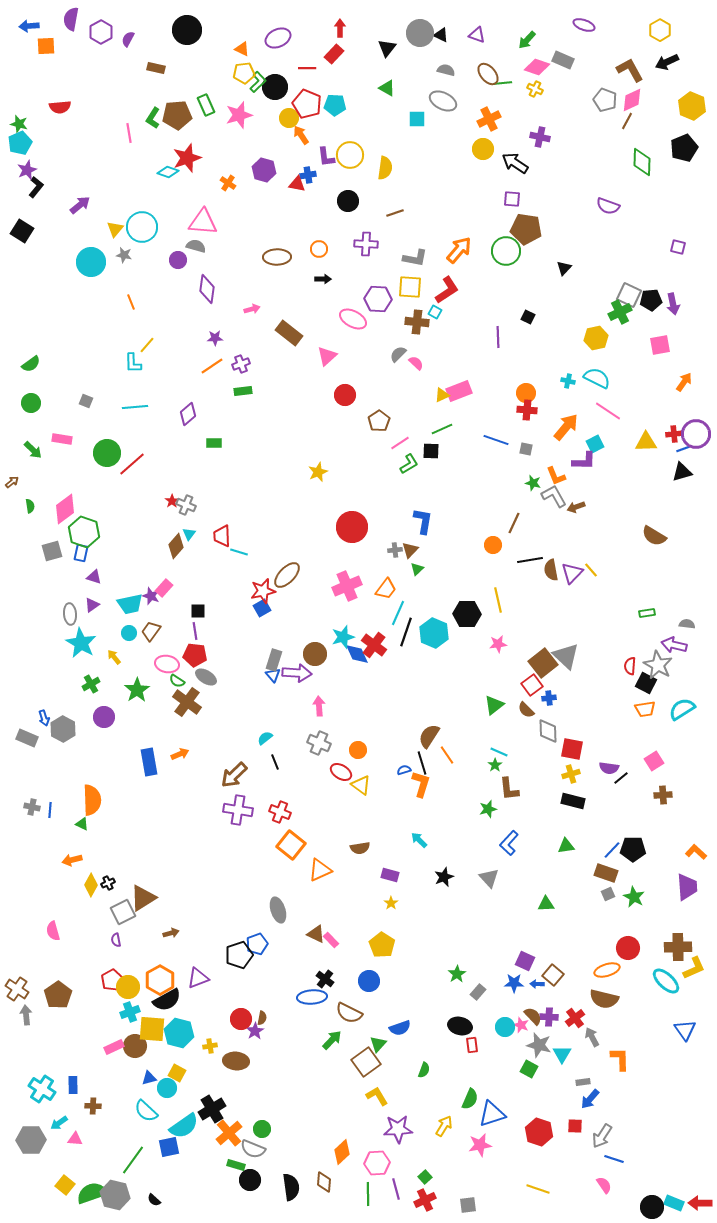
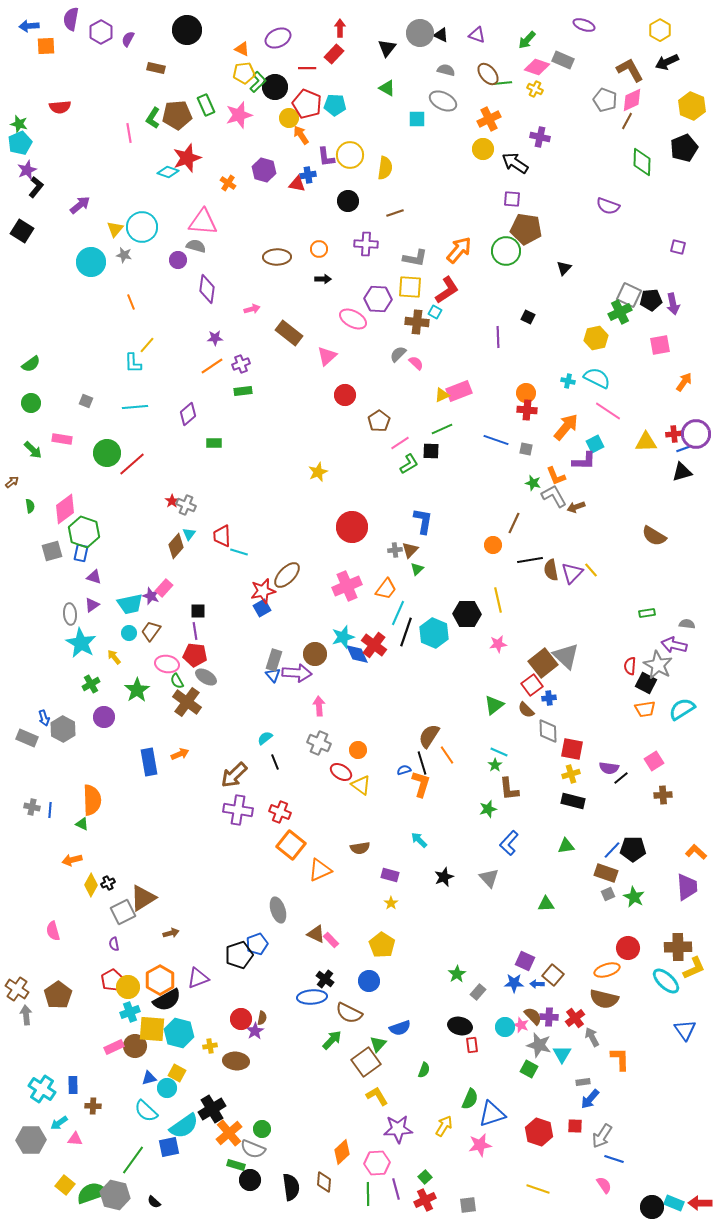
green semicircle at (177, 681): rotated 28 degrees clockwise
purple semicircle at (116, 940): moved 2 px left, 4 px down
black semicircle at (154, 1200): moved 2 px down
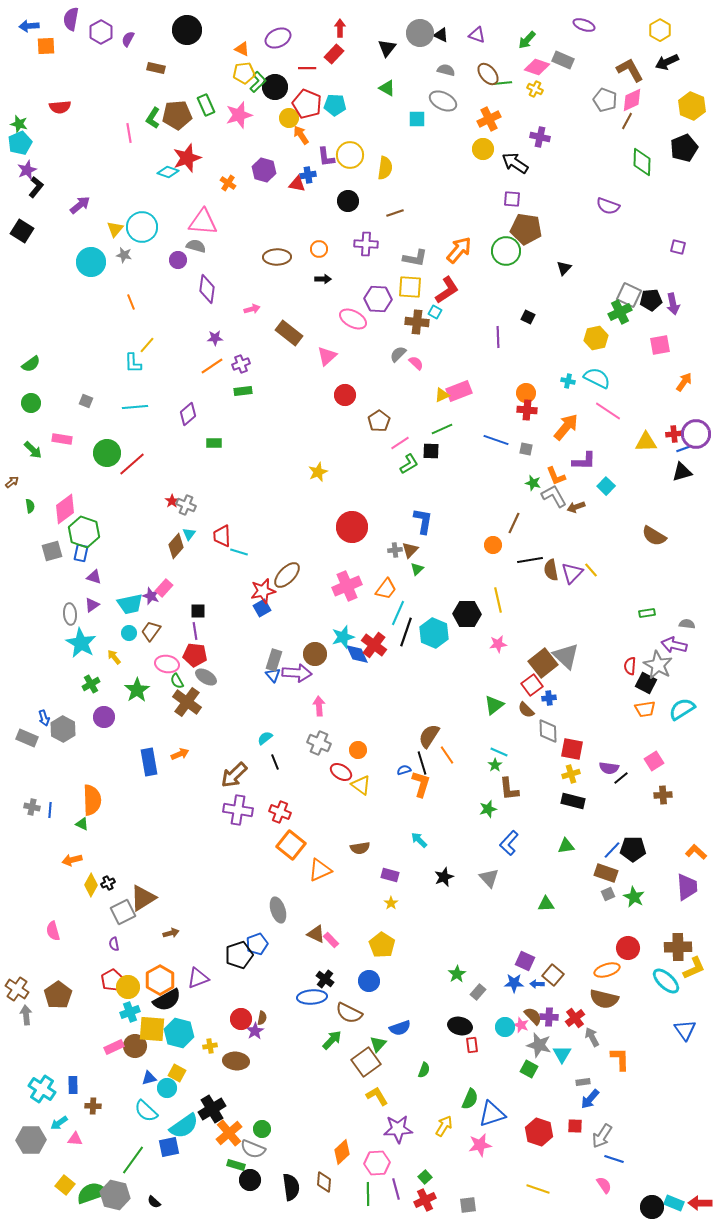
cyan square at (595, 444): moved 11 px right, 42 px down; rotated 18 degrees counterclockwise
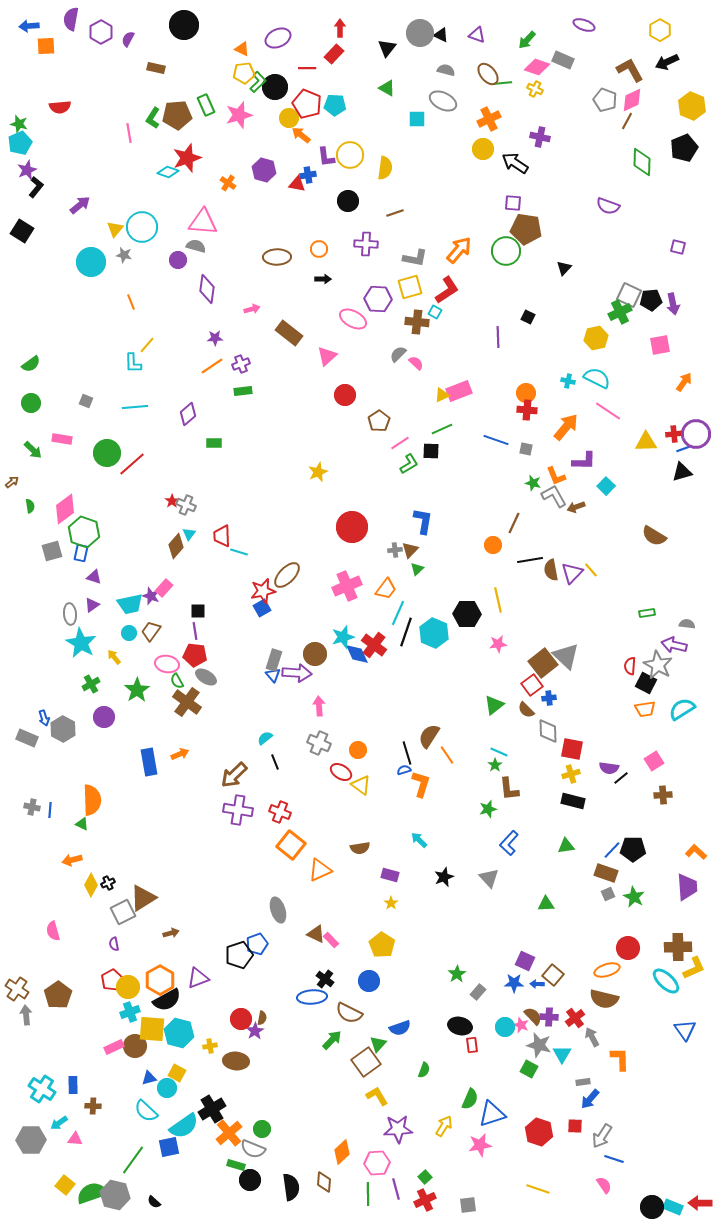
black circle at (187, 30): moved 3 px left, 5 px up
orange arrow at (301, 135): rotated 18 degrees counterclockwise
purple square at (512, 199): moved 1 px right, 4 px down
yellow square at (410, 287): rotated 20 degrees counterclockwise
black line at (422, 763): moved 15 px left, 10 px up
cyan rectangle at (674, 1203): moved 1 px left, 4 px down
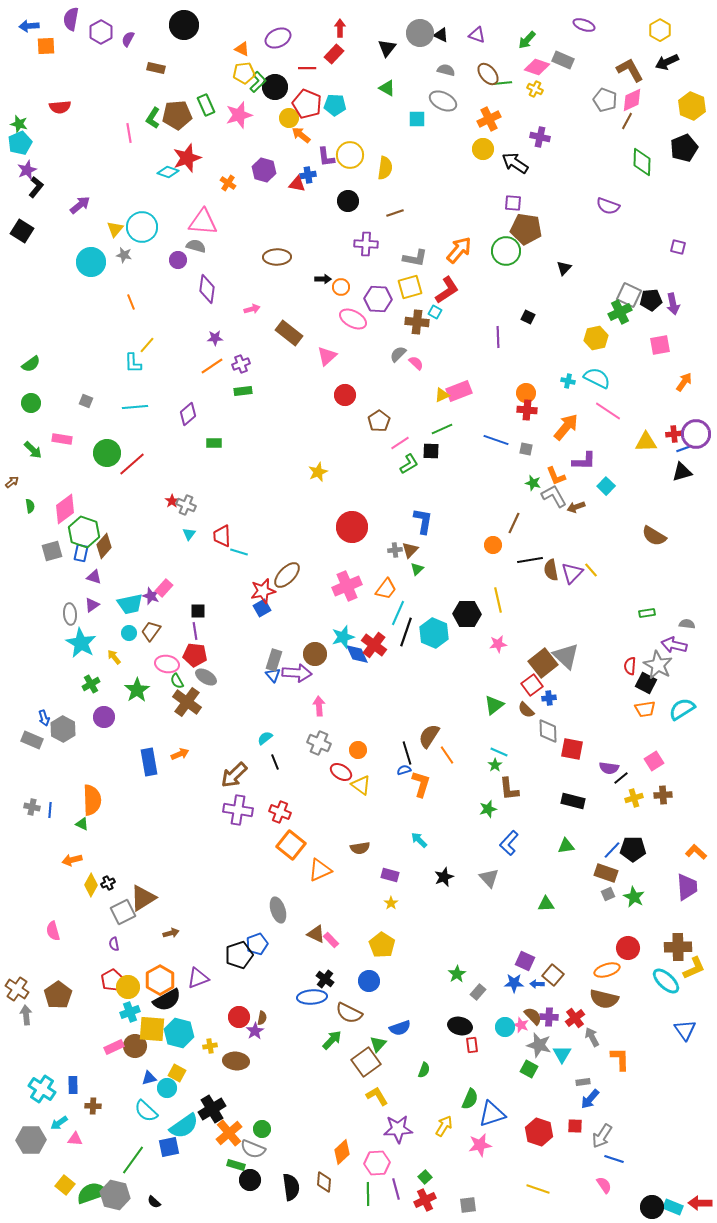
orange circle at (319, 249): moved 22 px right, 38 px down
brown diamond at (176, 546): moved 72 px left
gray rectangle at (27, 738): moved 5 px right, 2 px down
yellow cross at (571, 774): moved 63 px right, 24 px down
red circle at (241, 1019): moved 2 px left, 2 px up
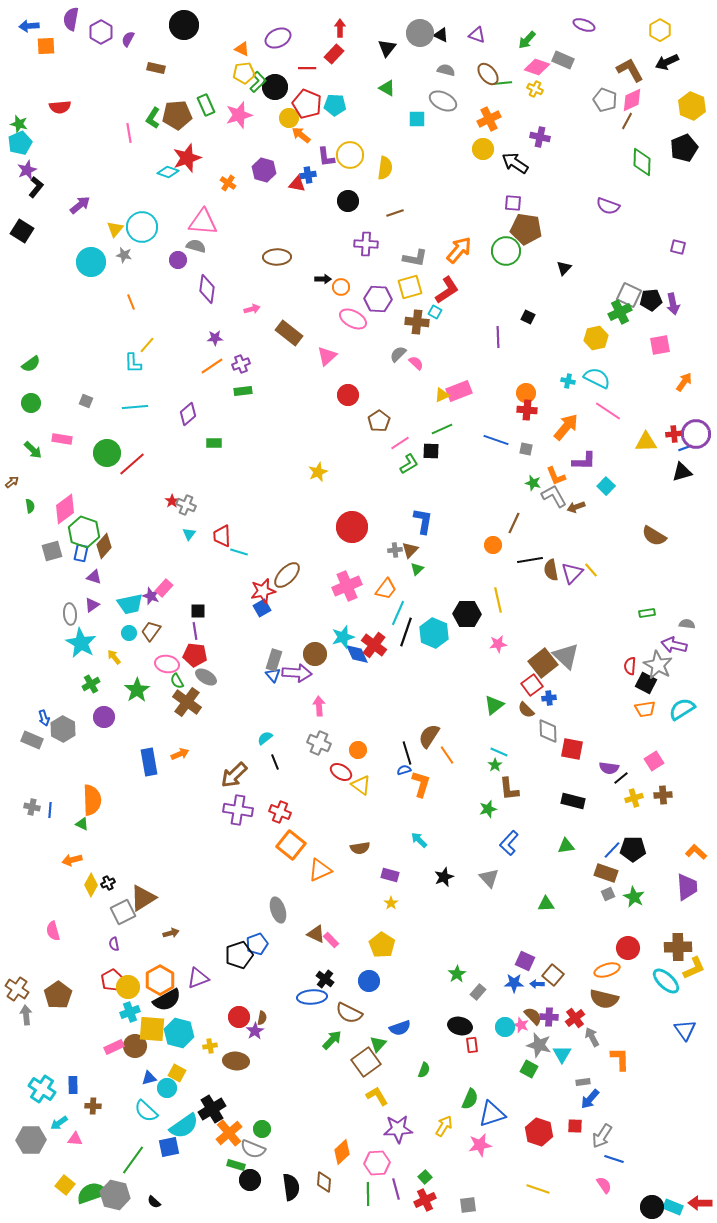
red circle at (345, 395): moved 3 px right
blue line at (683, 449): moved 2 px right, 1 px up
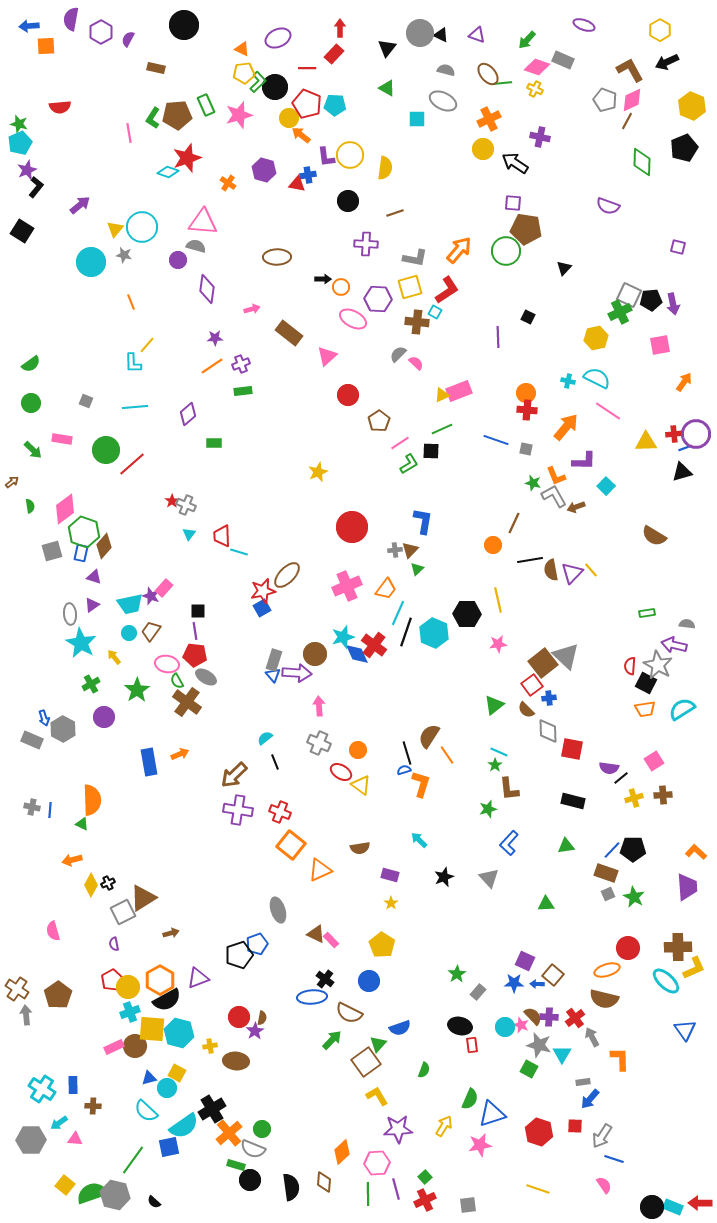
green circle at (107, 453): moved 1 px left, 3 px up
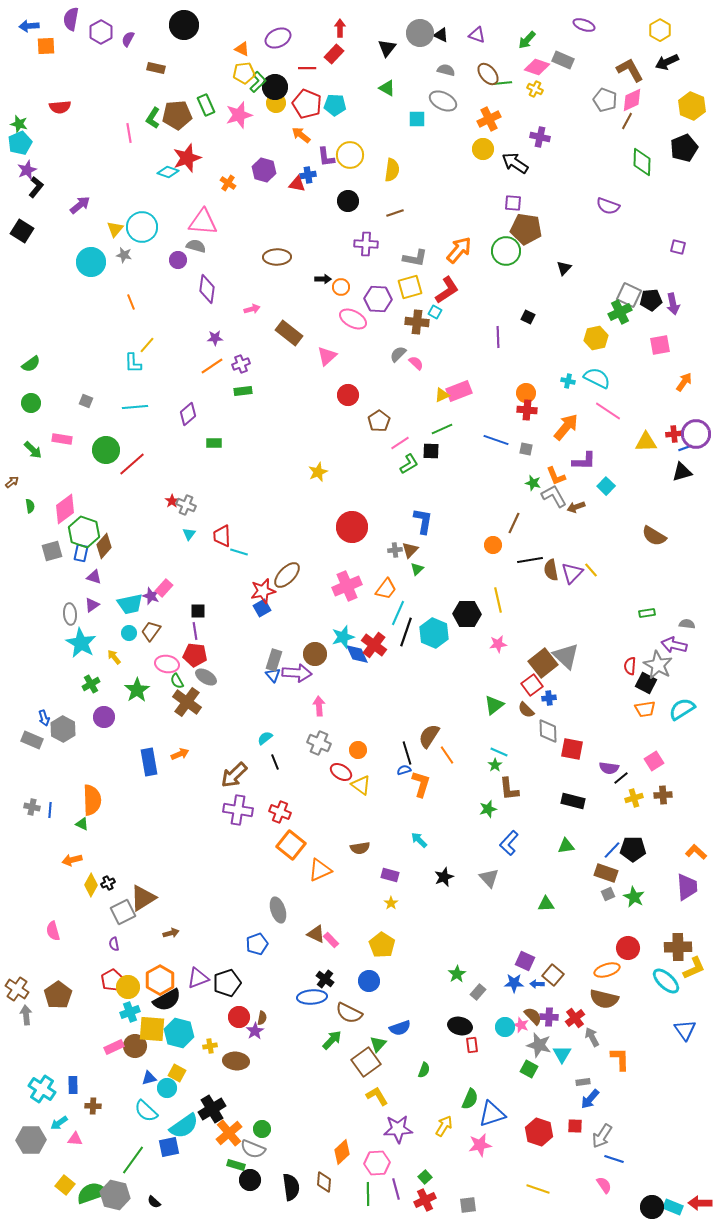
yellow circle at (289, 118): moved 13 px left, 15 px up
yellow semicircle at (385, 168): moved 7 px right, 2 px down
black pentagon at (239, 955): moved 12 px left, 28 px down
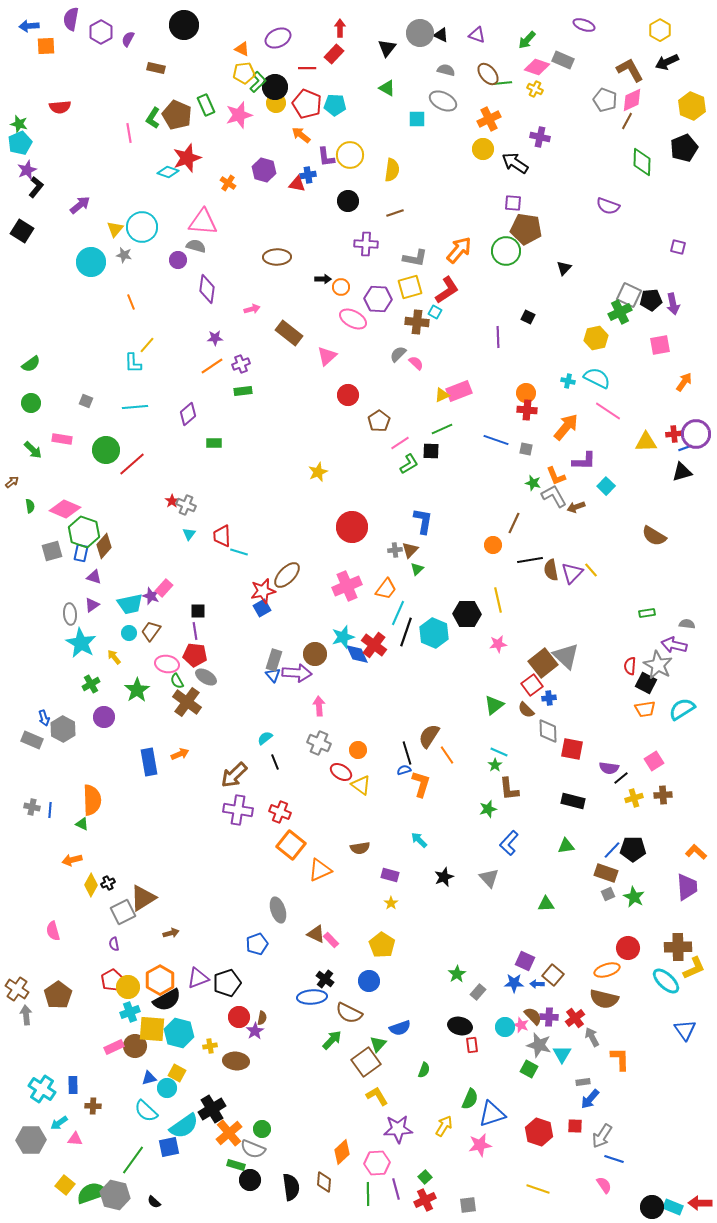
brown pentagon at (177, 115): rotated 28 degrees clockwise
pink diamond at (65, 509): rotated 60 degrees clockwise
